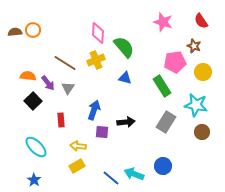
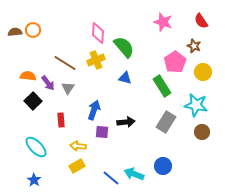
pink pentagon: rotated 25 degrees counterclockwise
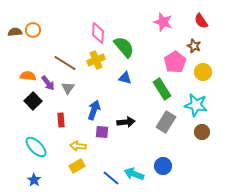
green rectangle: moved 3 px down
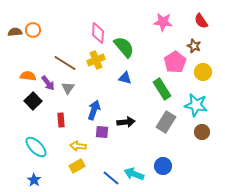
pink star: rotated 12 degrees counterclockwise
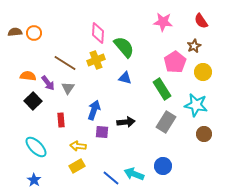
orange circle: moved 1 px right, 3 px down
brown star: rotated 24 degrees clockwise
brown circle: moved 2 px right, 2 px down
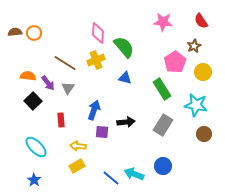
gray rectangle: moved 3 px left, 3 px down
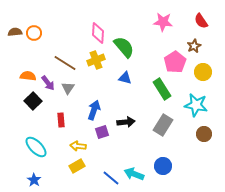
purple square: rotated 24 degrees counterclockwise
